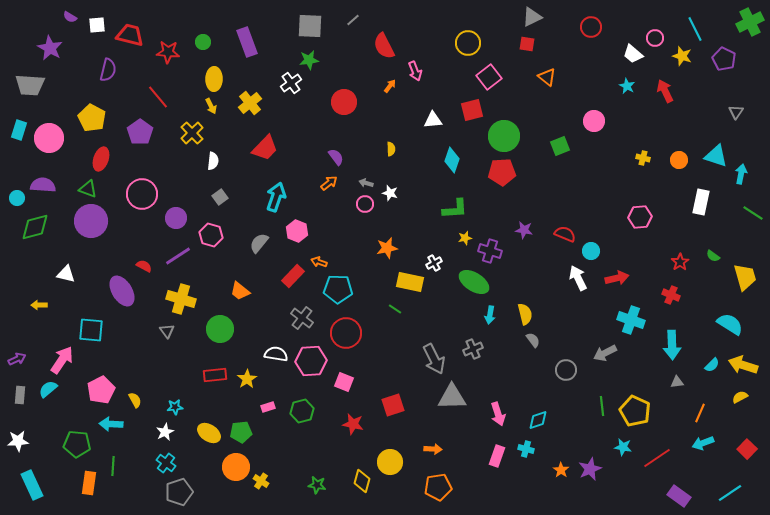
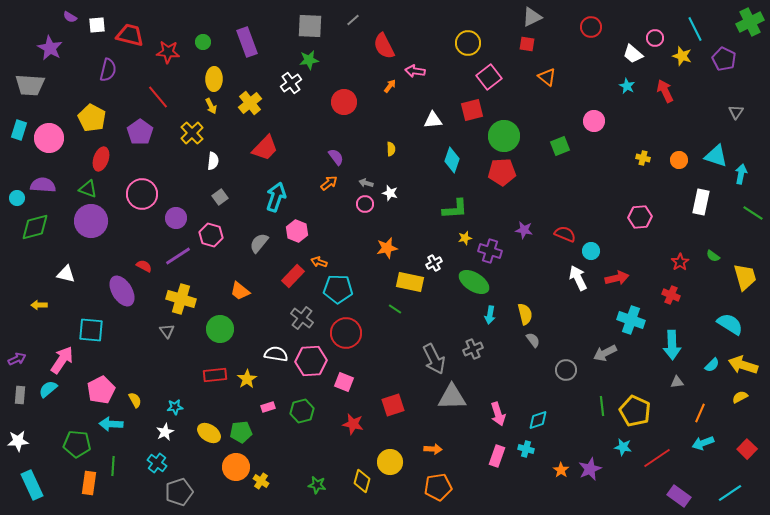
pink arrow at (415, 71): rotated 120 degrees clockwise
cyan cross at (166, 463): moved 9 px left
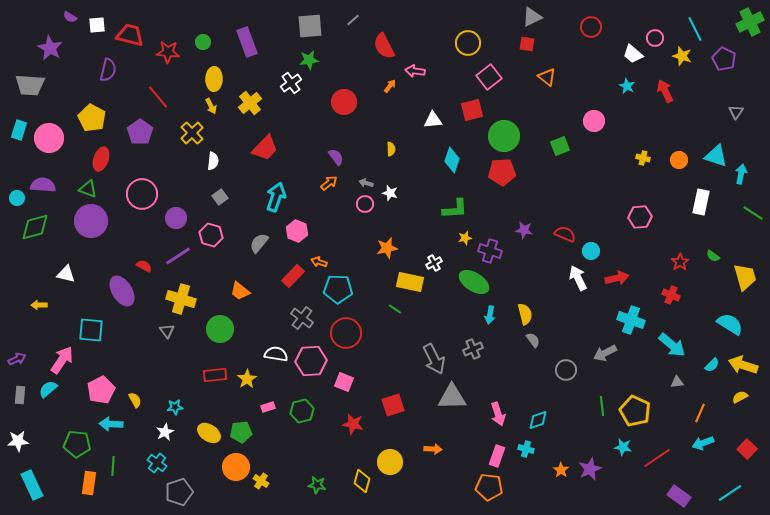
gray square at (310, 26): rotated 8 degrees counterclockwise
cyan arrow at (672, 345): rotated 48 degrees counterclockwise
orange pentagon at (438, 487): moved 51 px right; rotated 16 degrees clockwise
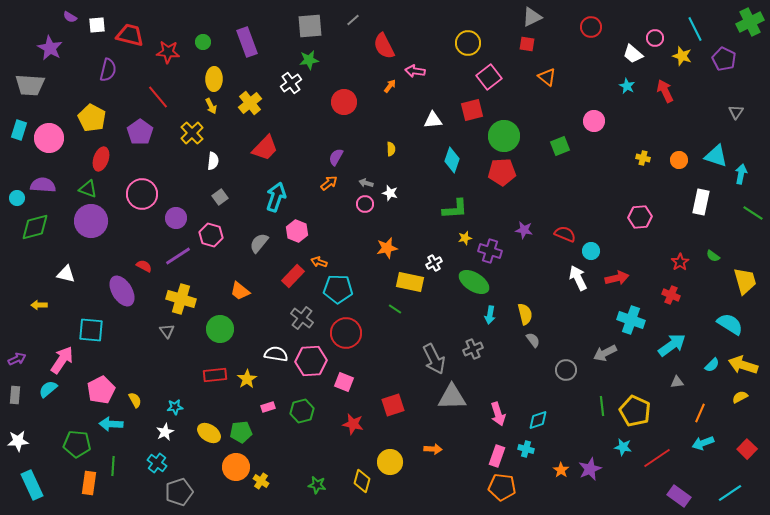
purple semicircle at (336, 157): rotated 114 degrees counterclockwise
yellow trapezoid at (745, 277): moved 4 px down
cyan arrow at (672, 345): rotated 76 degrees counterclockwise
gray rectangle at (20, 395): moved 5 px left
orange pentagon at (489, 487): moved 13 px right
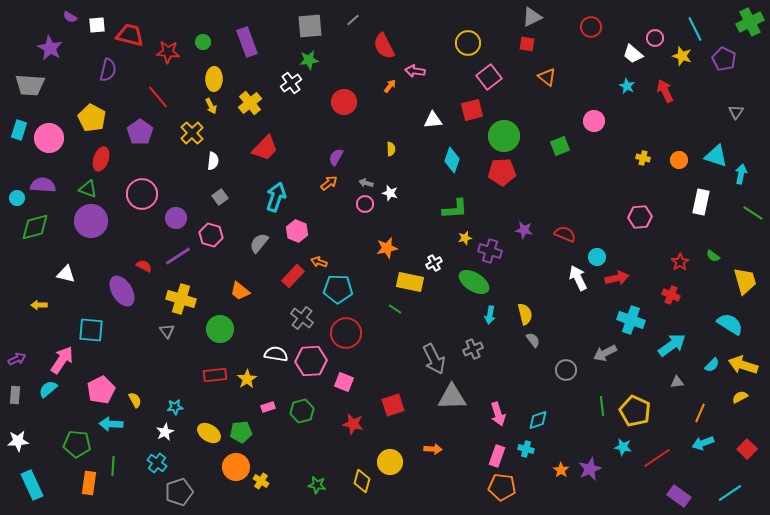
cyan circle at (591, 251): moved 6 px right, 6 px down
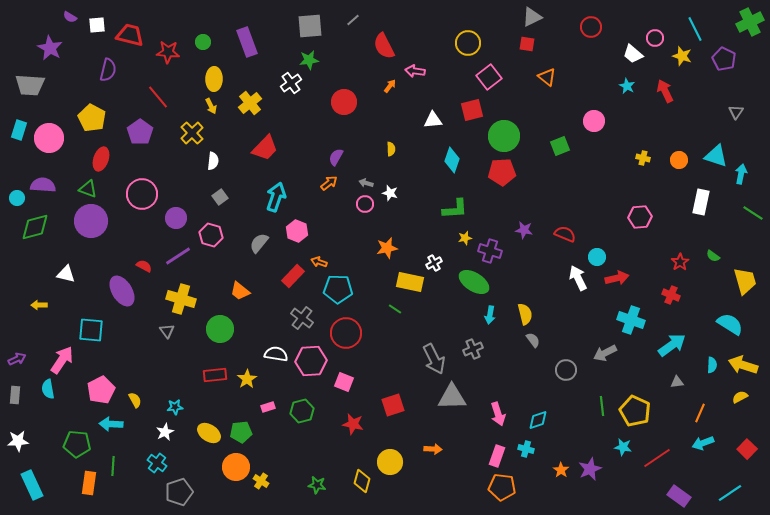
cyan semicircle at (712, 365): rotated 42 degrees counterclockwise
cyan semicircle at (48, 389): rotated 60 degrees counterclockwise
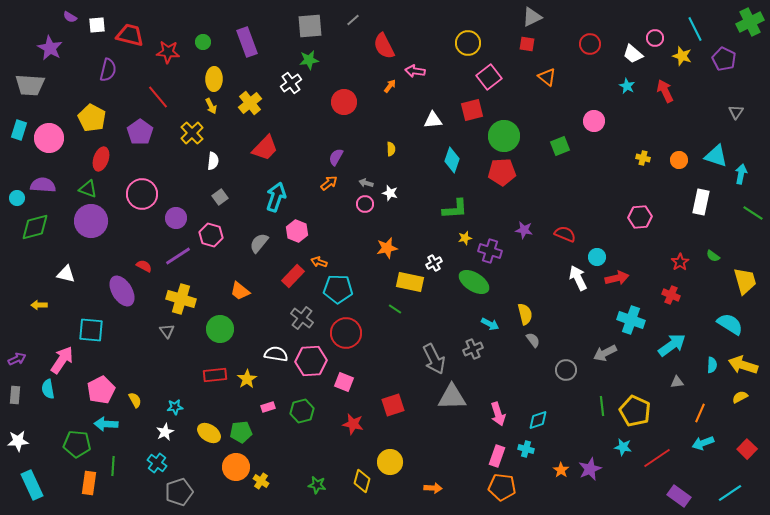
red circle at (591, 27): moved 1 px left, 17 px down
cyan arrow at (490, 315): moved 9 px down; rotated 72 degrees counterclockwise
cyan arrow at (111, 424): moved 5 px left
orange arrow at (433, 449): moved 39 px down
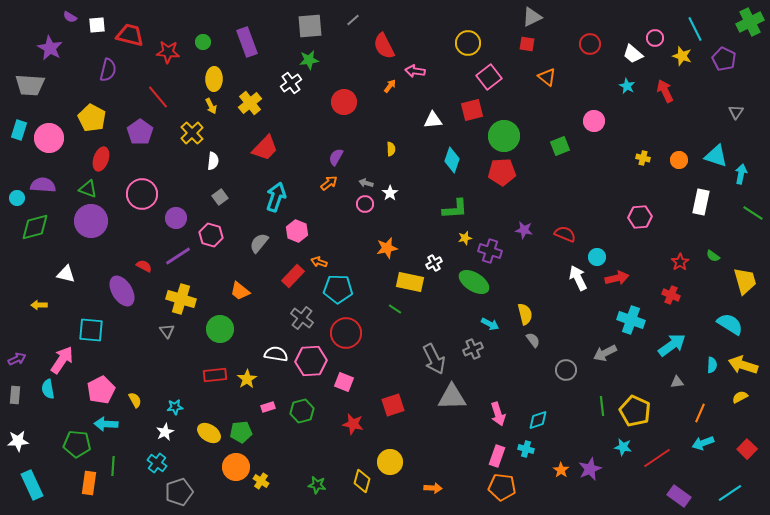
white star at (390, 193): rotated 21 degrees clockwise
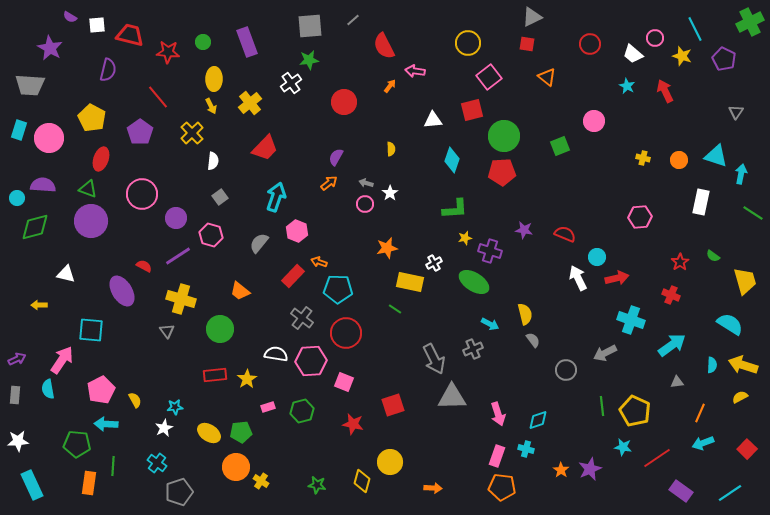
white star at (165, 432): moved 1 px left, 4 px up
purple rectangle at (679, 496): moved 2 px right, 5 px up
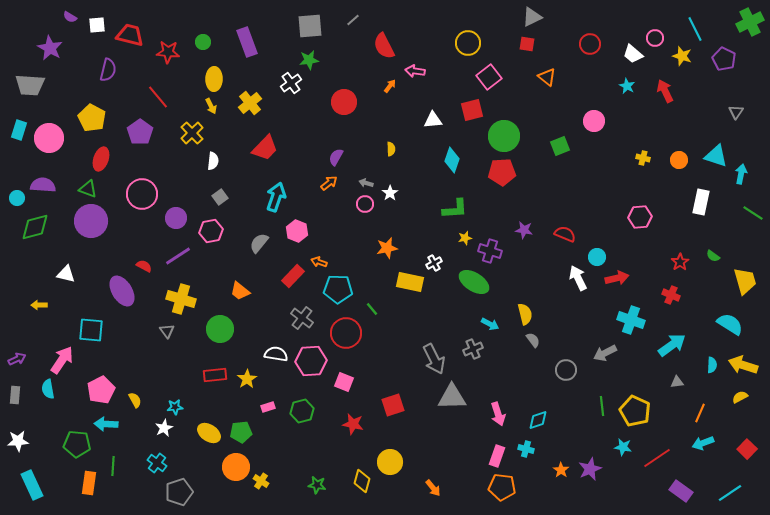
pink hexagon at (211, 235): moved 4 px up; rotated 25 degrees counterclockwise
green line at (395, 309): moved 23 px left; rotated 16 degrees clockwise
orange arrow at (433, 488): rotated 48 degrees clockwise
